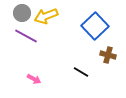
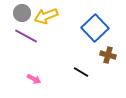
blue square: moved 2 px down
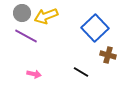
pink arrow: moved 5 px up; rotated 16 degrees counterclockwise
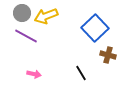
black line: moved 1 px down; rotated 28 degrees clockwise
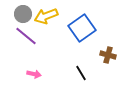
gray circle: moved 1 px right, 1 px down
blue square: moved 13 px left; rotated 8 degrees clockwise
purple line: rotated 10 degrees clockwise
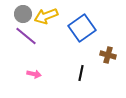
black line: rotated 42 degrees clockwise
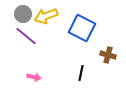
blue square: rotated 28 degrees counterclockwise
pink arrow: moved 3 px down
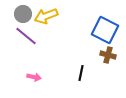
blue square: moved 23 px right, 2 px down
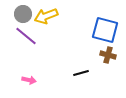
blue square: rotated 12 degrees counterclockwise
black line: rotated 63 degrees clockwise
pink arrow: moved 5 px left, 3 px down
